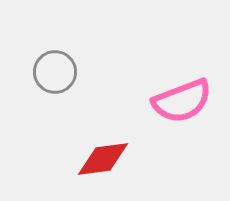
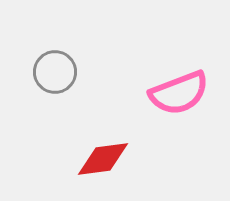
pink semicircle: moved 3 px left, 8 px up
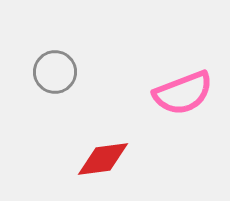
pink semicircle: moved 4 px right
